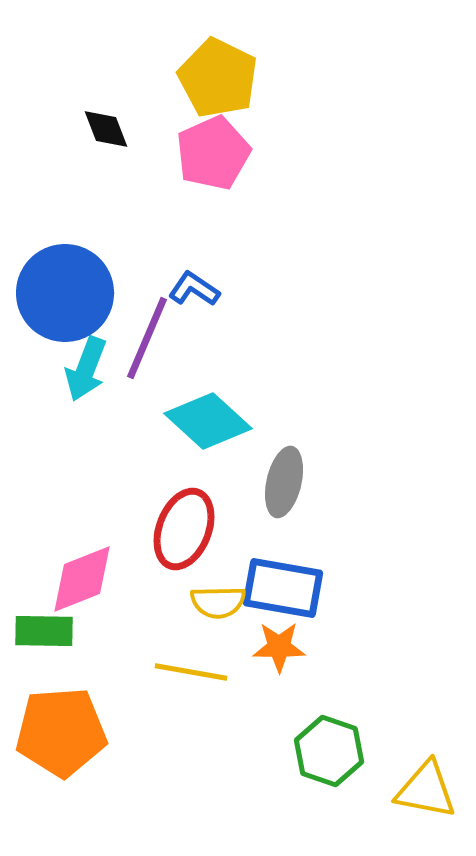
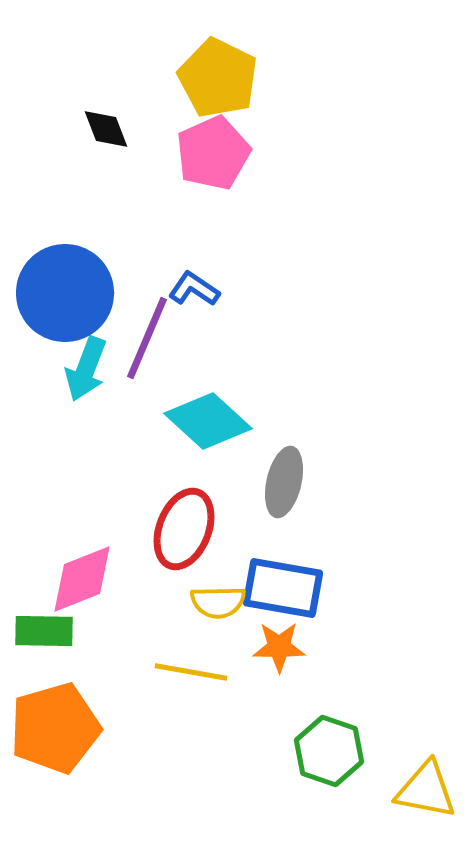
orange pentagon: moved 6 px left, 4 px up; rotated 12 degrees counterclockwise
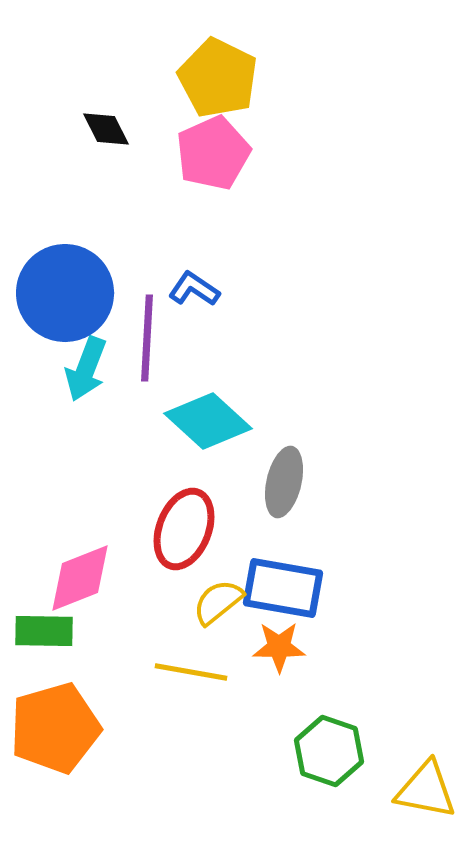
black diamond: rotated 6 degrees counterclockwise
purple line: rotated 20 degrees counterclockwise
pink diamond: moved 2 px left, 1 px up
yellow semicircle: rotated 142 degrees clockwise
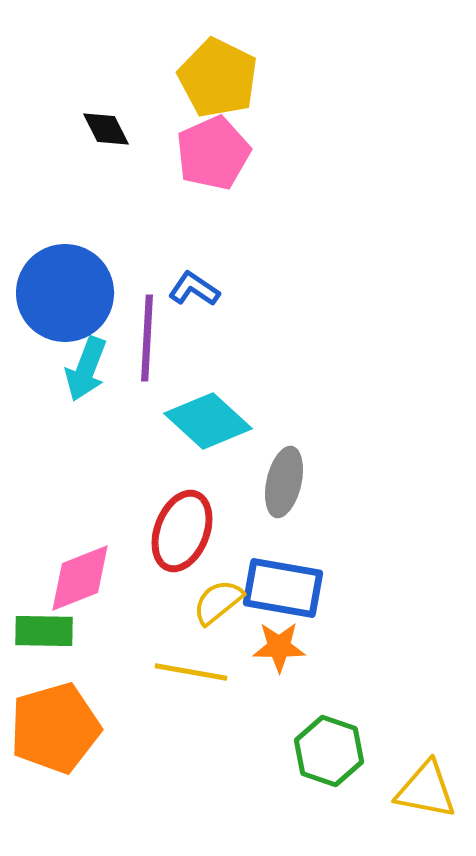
red ellipse: moved 2 px left, 2 px down
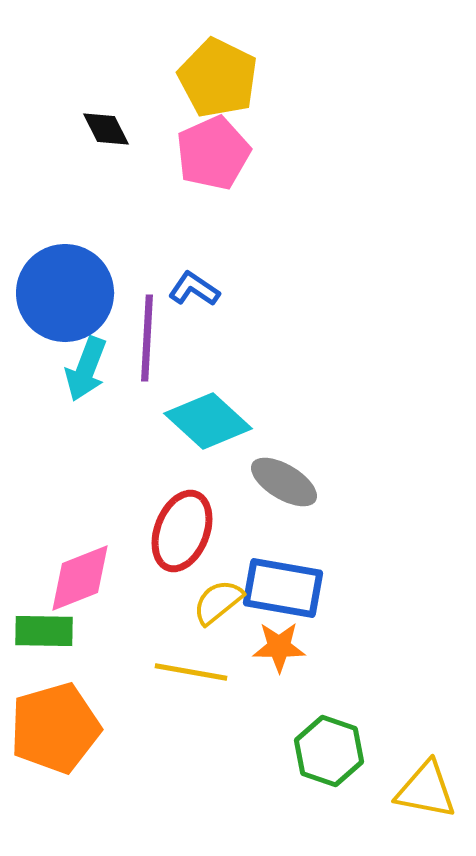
gray ellipse: rotated 72 degrees counterclockwise
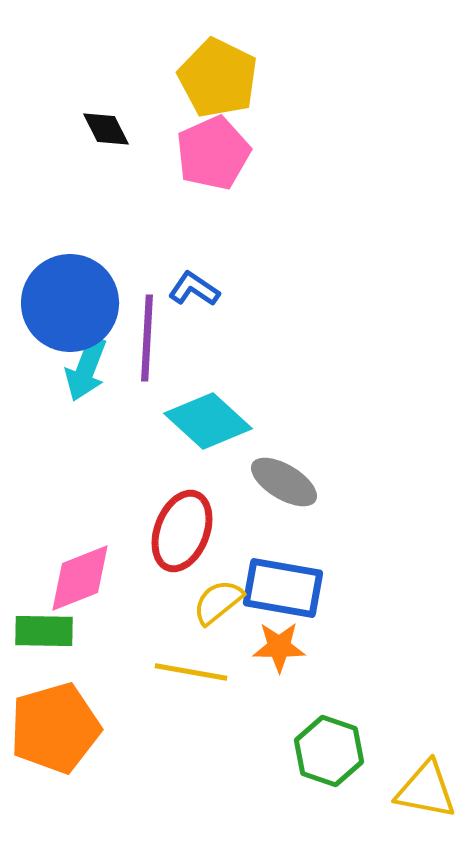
blue circle: moved 5 px right, 10 px down
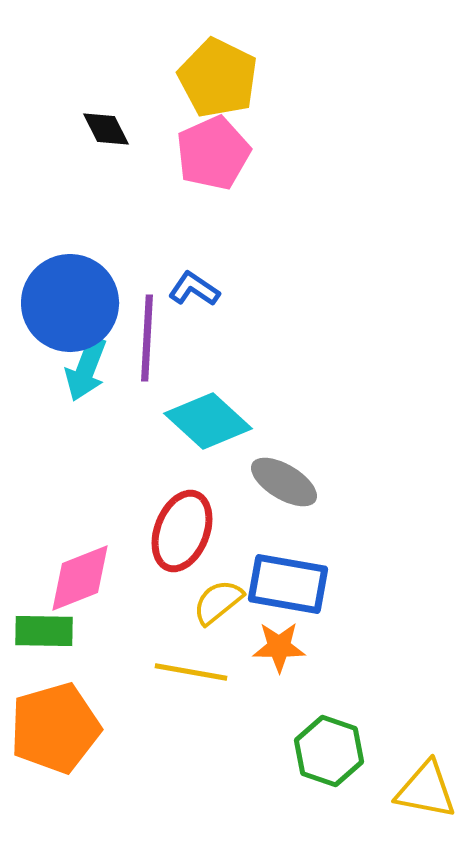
blue rectangle: moved 5 px right, 4 px up
